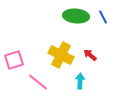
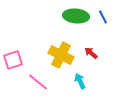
red arrow: moved 1 px right, 2 px up
pink square: moved 1 px left
cyan arrow: rotated 28 degrees counterclockwise
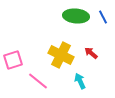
pink line: moved 1 px up
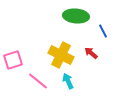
blue line: moved 14 px down
cyan arrow: moved 12 px left
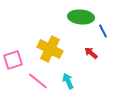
green ellipse: moved 5 px right, 1 px down
yellow cross: moved 11 px left, 6 px up
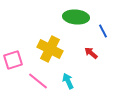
green ellipse: moved 5 px left
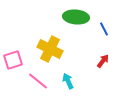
blue line: moved 1 px right, 2 px up
red arrow: moved 12 px right, 8 px down; rotated 88 degrees clockwise
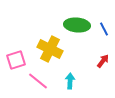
green ellipse: moved 1 px right, 8 px down
pink square: moved 3 px right
cyan arrow: moved 2 px right; rotated 28 degrees clockwise
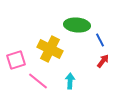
blue line: moved 4 px left, 11 px down
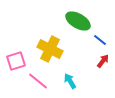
green ellipse: moved 1 px right, 4 px up; rotated 25 degrees clockwise
blue line: rotated 24 degrees counterclockwise
pink square: moved 1 px down
cyan arrow: rotated 35 degrees counterclockwise
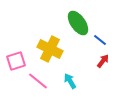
green ellipse: moved 2 px down; rotated 25 degrees clockwise
